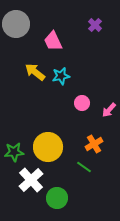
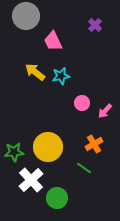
gray circle: moved 10 px right, 8 px up
pink arrow: moved 4 px left, 1 px down
green line: moved 1 px down
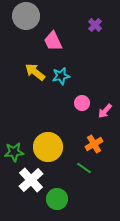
green circle: moved 1 px down
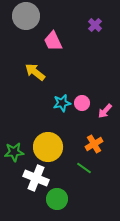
cyan star: moved 1 px right, 27 px down
white cross: moved 5 px right, 2 px up; rotated 25 degrees counterclockwise
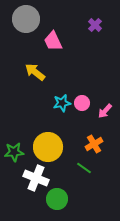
gray circle: moved 3 px down
